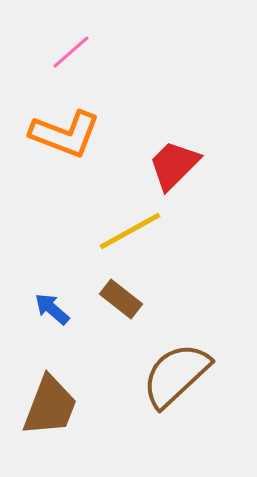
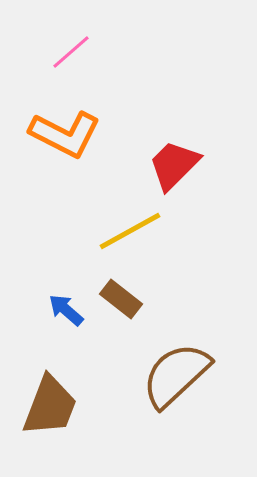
orange L-shape: rotated 6 degrees clockwise
blue arrow: moved 14 px right, 1 px down
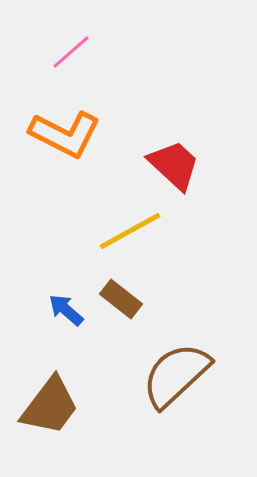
red trapezoid: rotated 88 degrees clockwise
brown trapezoid: rotated 16 degrees clockwise
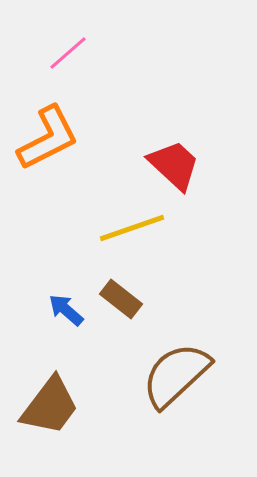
pink line: moved 3 px left, 1 px down
orange L-shape: moved 17 px left, 4 px down; rotated 54 degrees counterclockwise
yellow line: moved 2 px right, 3 px up; rotated 10 degrees clockwise
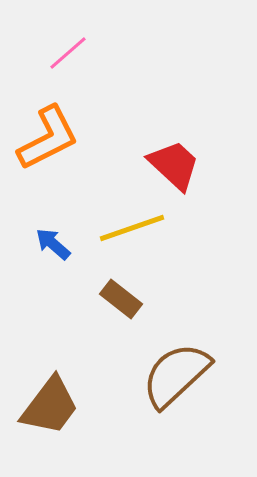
blue arrow: moved 13 px left, 66 px up
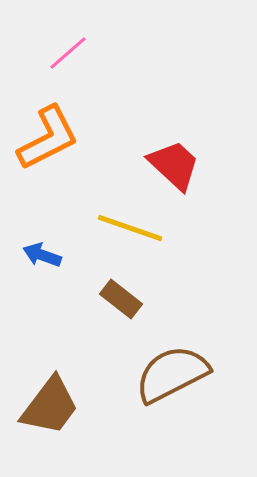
yellow line: moved 2 px left; rotated 38 degrees clockwise
blue arrow: moved 11 px left, 11 px down; rotated 21 degrees counterclockwise
brown semicircle: moved 4 px left, 1 px up; rotated 16 degrees clockwise
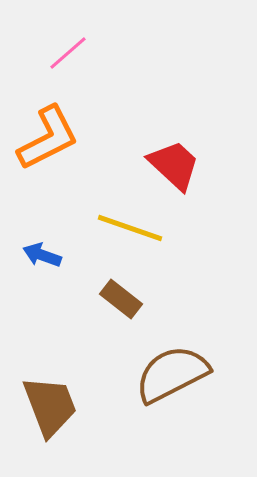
brown trapezoid: rotated 58 degrees counterclockwise
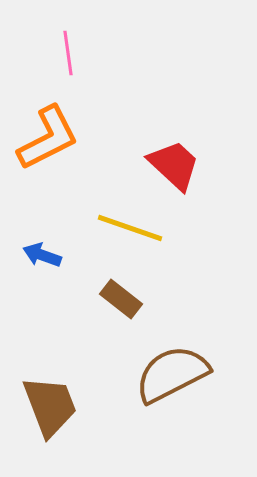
pink line: rotated 57 degrees counterclockwise
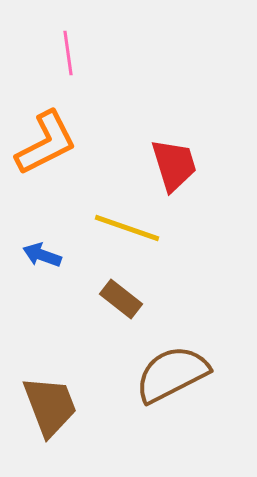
orange L-shape: moved 2 px left, 5 px down
red trapezoid: rotated 30 degrees clockwise
yellow line: moved 3 px left
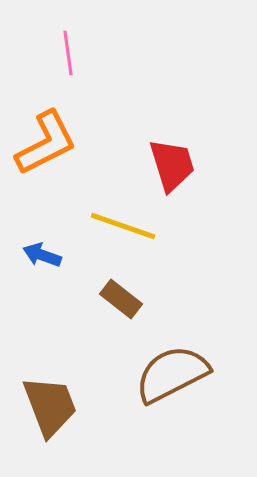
red trapezoid: moved 2 px left
yellow line: moved 4 px left, 2 px up
